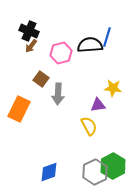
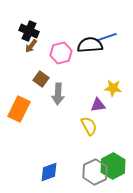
blue line: rotated 54 degrees clockwise
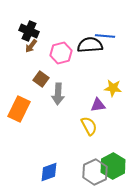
blue line: moved 2 px left, 1 px up; rotated 24 degrees clockwise
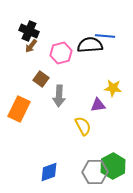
gray arrow: moved 1 px right, 2 px down
yellow semicircle: moved 6 px left
gray hexagon: rotated 25 degrees clockwise
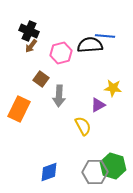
purple triangle: rotated 21 degrees counterclockwise
green hexagon: rotated 15 degrees counterclockwise
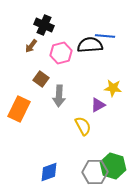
black cross: moved 15 px right, 6 px up
